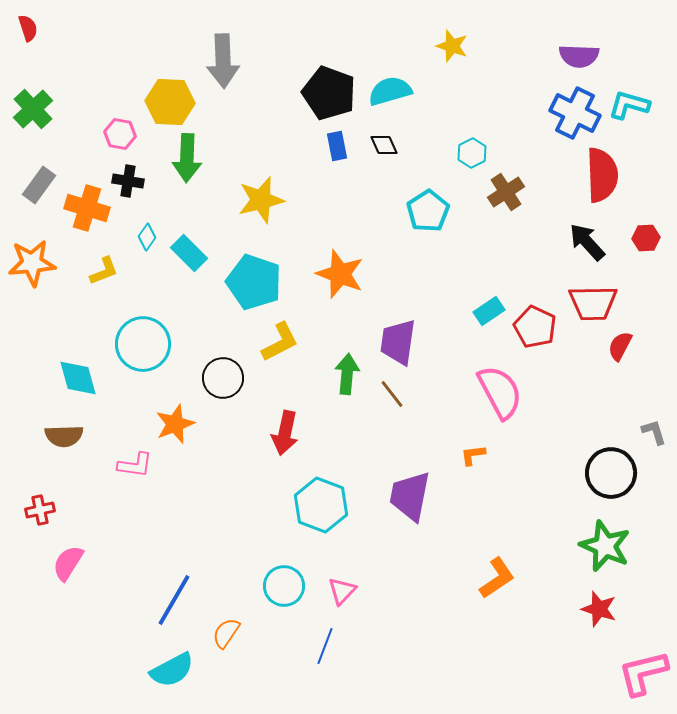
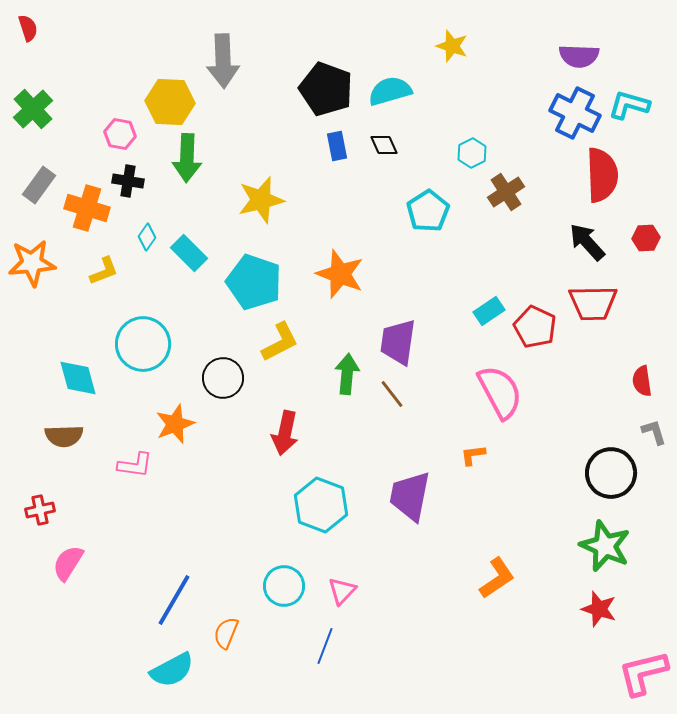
black pentagon at (329, 93): moved 3 px left, 4 px up
red semicircle at (620, 346): moved 22 px right, 35 px down; rotated 36 degrees counterclockwise
orange semicircle at (226, 633): rotated 12 degrees counterclockwise
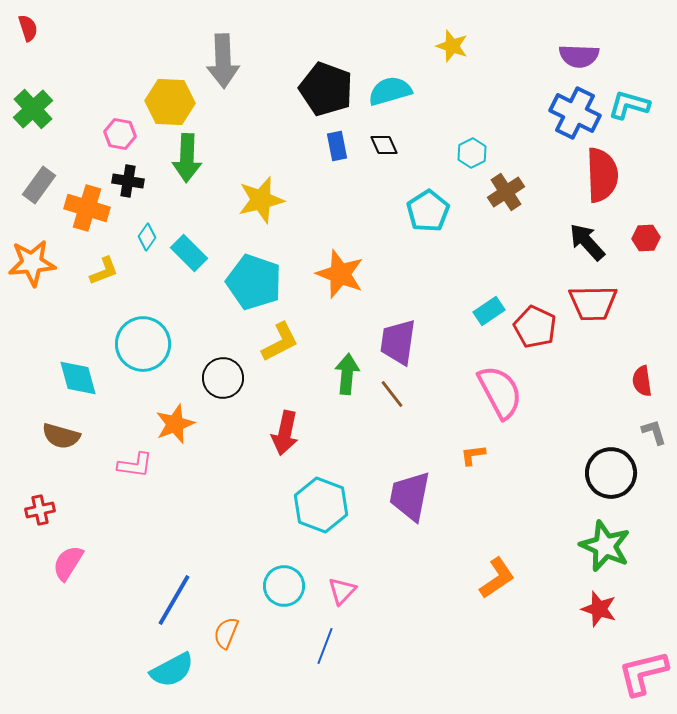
brown semicircle at (64, 436): moved 3 px left; rotated 18 degrees clockwise
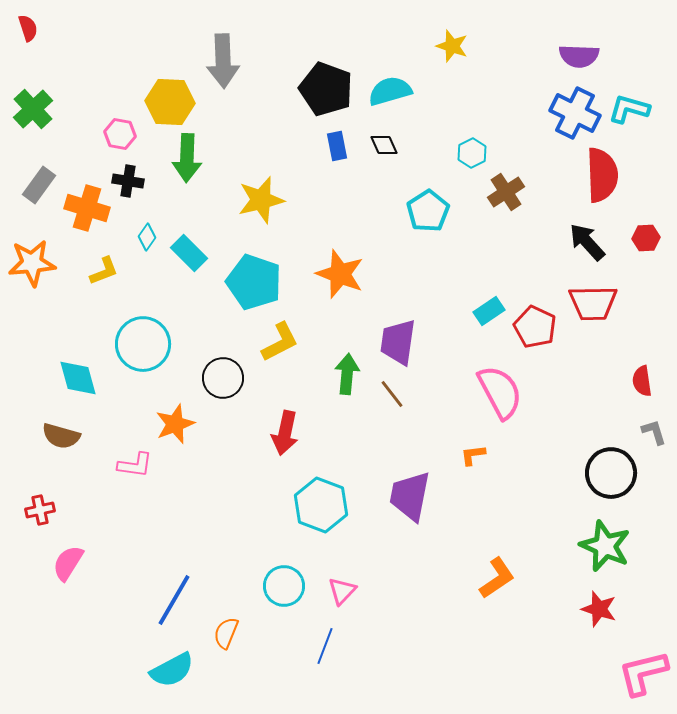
cyan L-shape at (629, 105): moved 4 px down
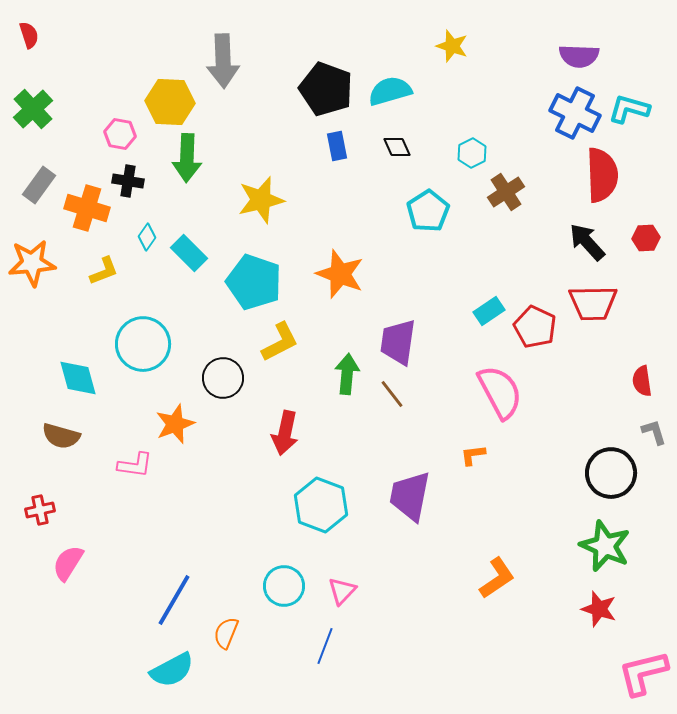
red semicircle at (28, 28): moved 1 px right, 7 px down
black diamond at (384, 145): moved 13 px right, 2 px down
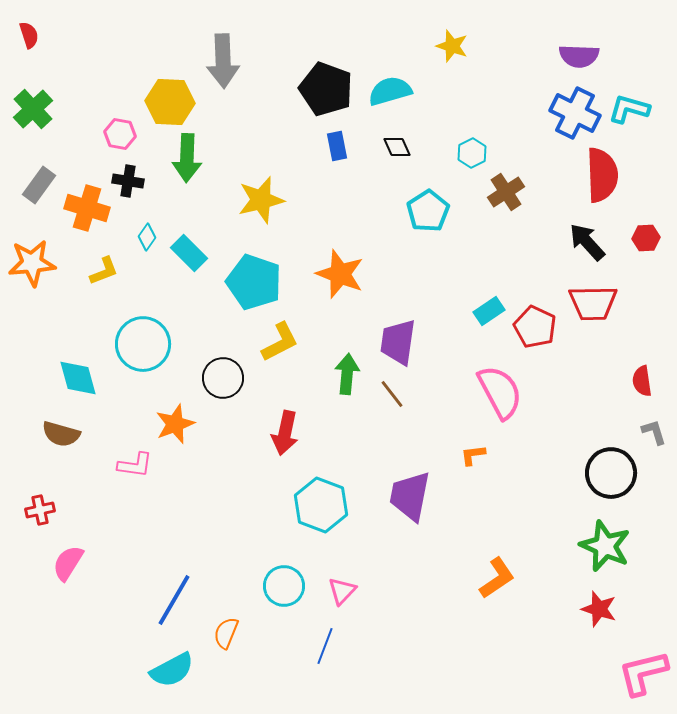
brown semicircle at (61, 436): moved 2 px up
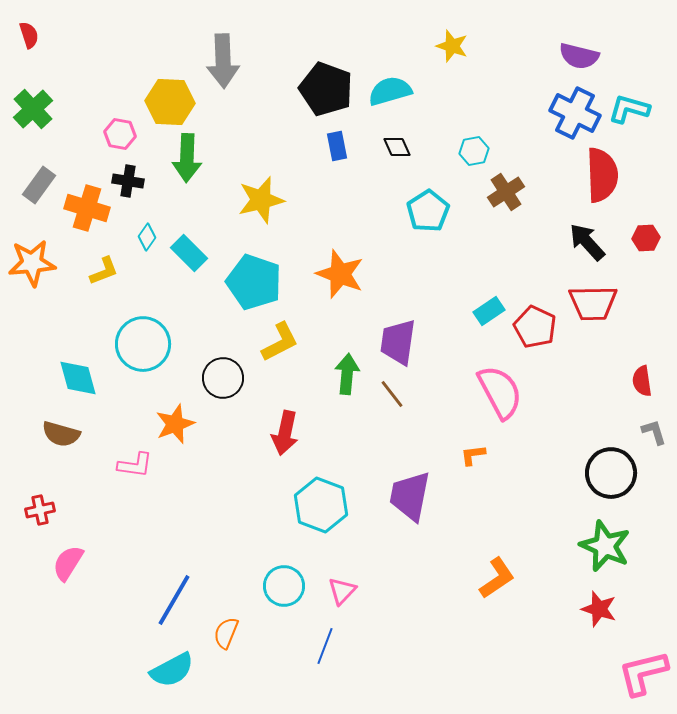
purple semicircle at (579, 56): rotated 12 degrees clockwise
cyan hexagon at (472, 153): moved 2 px right, 2 px up; rotated 16 degrees clockwise
